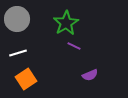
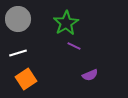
gray circle: moved 1 px right
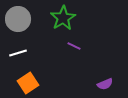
green star: moved 3 px left, 5 px up
purple semicircle: moved 15 px right, 9 px down
orange square: moved 2 px right, 4 px down
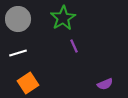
purple line: rotated 40 degrees clockwise
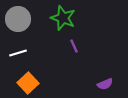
green star: rotated 20 degrees counterclockwise
orange square: rotated 10 degrees counterclockwise
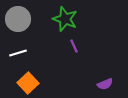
green star: moved 2 px right, 1 px down
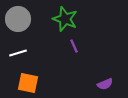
orange square: rotated 35 degrees counterclockwise
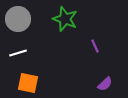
purple line: moved 21 px right
purple semicircle: rotated 21 degrees counterclockwise
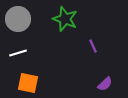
purple line: moved 2 px left
